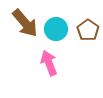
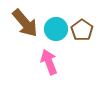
brown pentagon: moved 6 px left
pink arrow: moved 1 px up
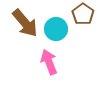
brown pentagon: moved 1 px right, 16 px up
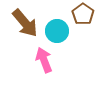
cyan circle: moved 1 px right, 2 px down
pink arrow: moved 5 px left, 2 px up
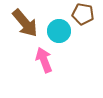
brown pentagon: rotated 25 degrees counterclockwise
cyan circle: moved 2 px right
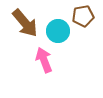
brown pentagon: moved 2 px down; rotated 20 degrees counterclockwise
cyan circle: moved 1 px left
